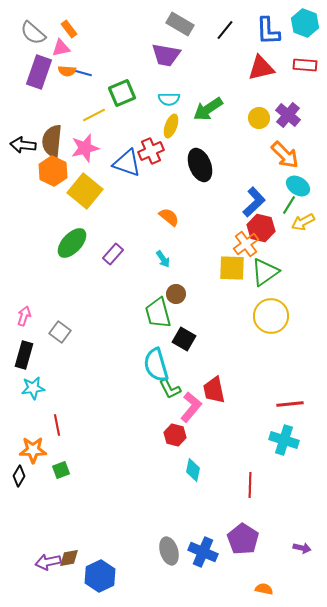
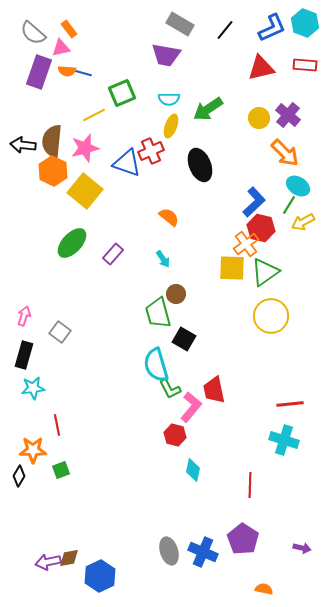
blue L-shape at (268, 31): moved 4 px right, 3 px up; rotated 112 degrees counterclockwise
orange arrow at (285, 155): moved 2 px up
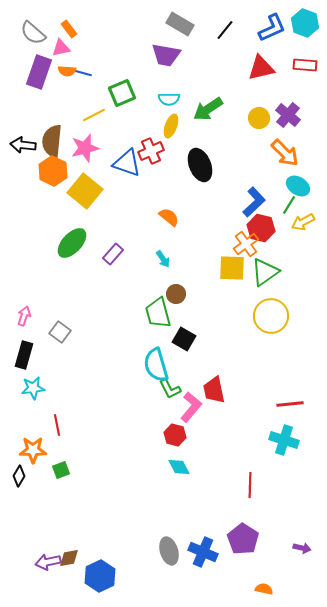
cyan diamond at (193, 470): moved 14 px left, 3 px up; rotated 40 degrees counterclockwise
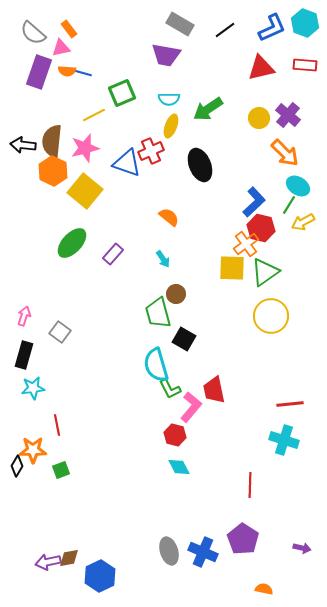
black line at (225, 30): rotated 15 degrees clockwise
black diamond at (19, 476): moved 2 px left, 10 px up
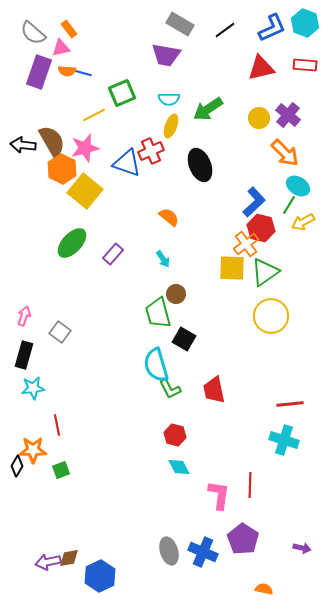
brown semicircle at (52, 141): rotated 144 degrees clockwise
orange hexagon at (53, 171): moved 9 px right, 2 px up
pink L-shape at (191, 407): moved 28 px right, 88 px down; rotated 32 degrees counterclockwise
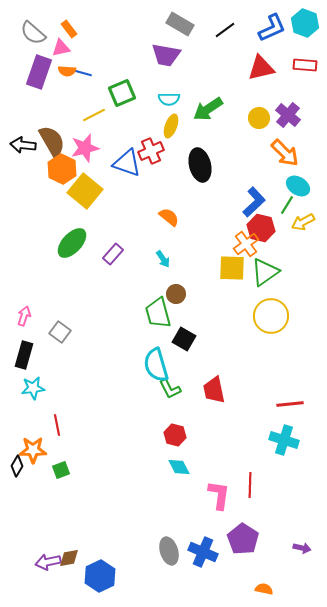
black ellipse at (200, 165): rotated 8 degrees clockwise
green line at (289, 205): moved 2 px left
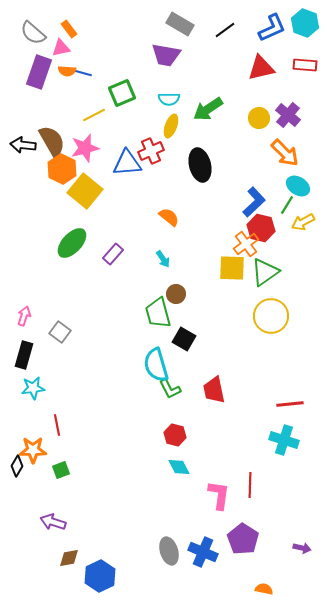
blue triangle at (127, 163): rotated 24 degrees counterclockwise
purple arrow at (48, 562): moved 5 px right, 40 px up; rotated 30 degrees clockwise
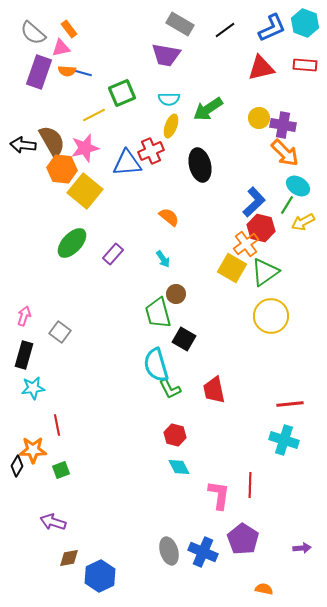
purple cross at (288, 115): moved 5 px left, 10 px down; rotated 30 degrees counterclockwise
orange hexagon at (62, 169): rotated 20 degrees counterclockwise
yellow square at (232, 268): rotated 28 degrees clockwise
purple arrow at (302, 548): rotated 18 degrees counterclockwise
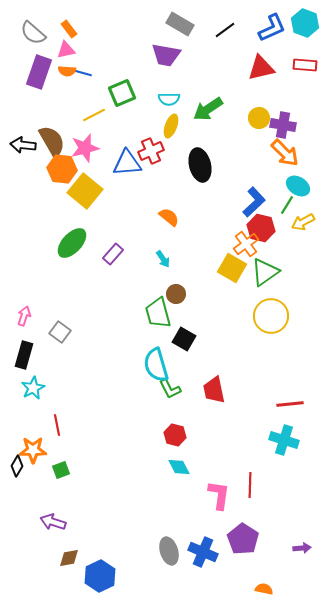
pink triangle at (61, 48): moved 5 px right, 2 px down
cyan star at (33, 388): rotated 20 degrees counterclockwise
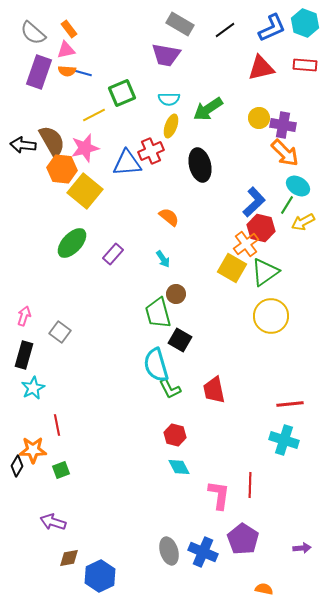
black square at (184, 339): moved 4 px left, 1 px down
